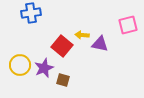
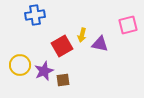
blue cross: moved 4 px right, 2 px down
yellow arrow: rotated 80 degrees counterclockwise
red square: rotated 20 degrees clockwise
purple star: moved 3 px down
brown square: rotated 24 degrees counterclockwise
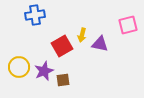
yellow circle: moved 1 px left, 2 px down
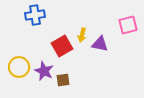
purple star: rotated 24 degrees counterclockwise
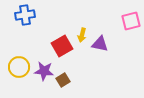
blue cross: moved 10 px left
pink square: moved 3 px right, 4 px up
purple star: rotated 18 degrees counterclockwise
brown square: rotated 24 degrees counterclockwise
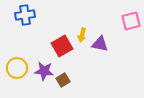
yellow circle: moved 2 px left, 1 px down
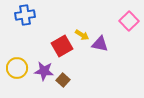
pink square: moved 2 px left; rotated 30 degrees counterclockwise
yellow arrow: rotated 72 degrees counterclockwise
brown square: rotated 16 degrees counterclockwise
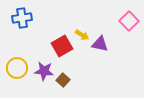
blue cross: moved 3 px left, 3 px down
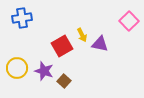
yellow arrow: rotated 32 degrees clockwise
purple star: rotated 12 degrees clockwise
brown square: moved 1 px right, 1 px down
